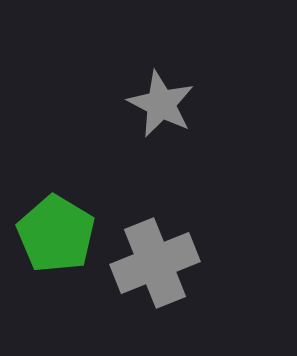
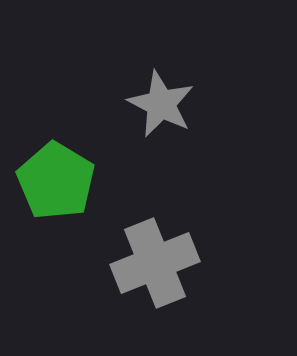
green pentagon: moved 53 px up
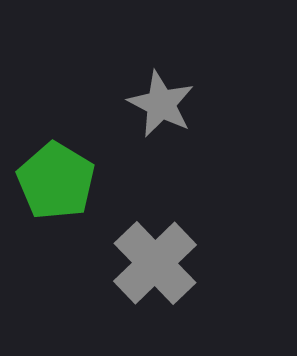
gray cross: rotated 22 degrees counterclockwise
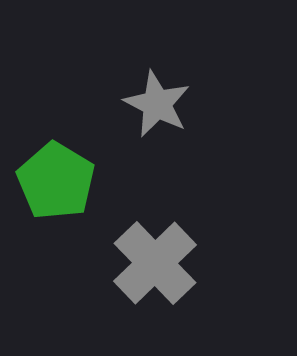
gray star: moved 4 px left
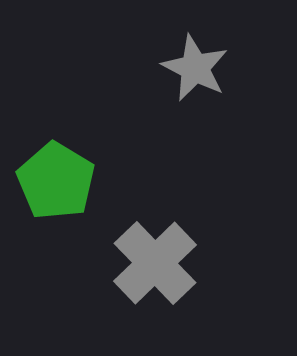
gray star: moved 38 px right, 36 px up
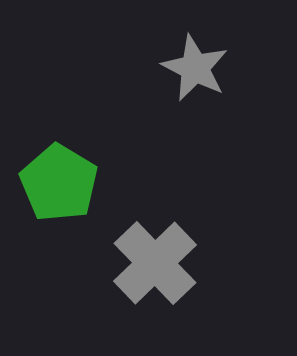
green pentagon: moved 3 px right, 2 px down
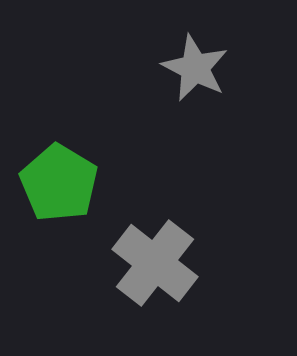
gray cross: rotated 8 degrees counterclockwise
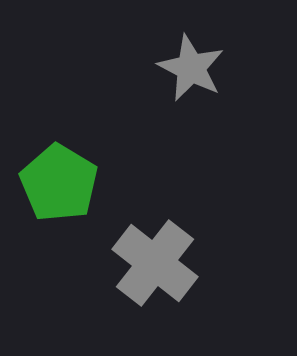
gray star: moved 4 px left
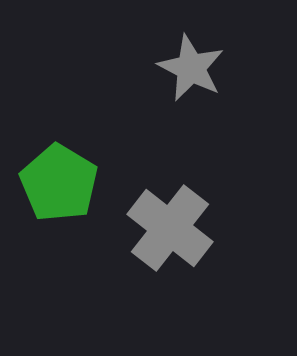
gray cross: moved 15 px right, 35 px up
